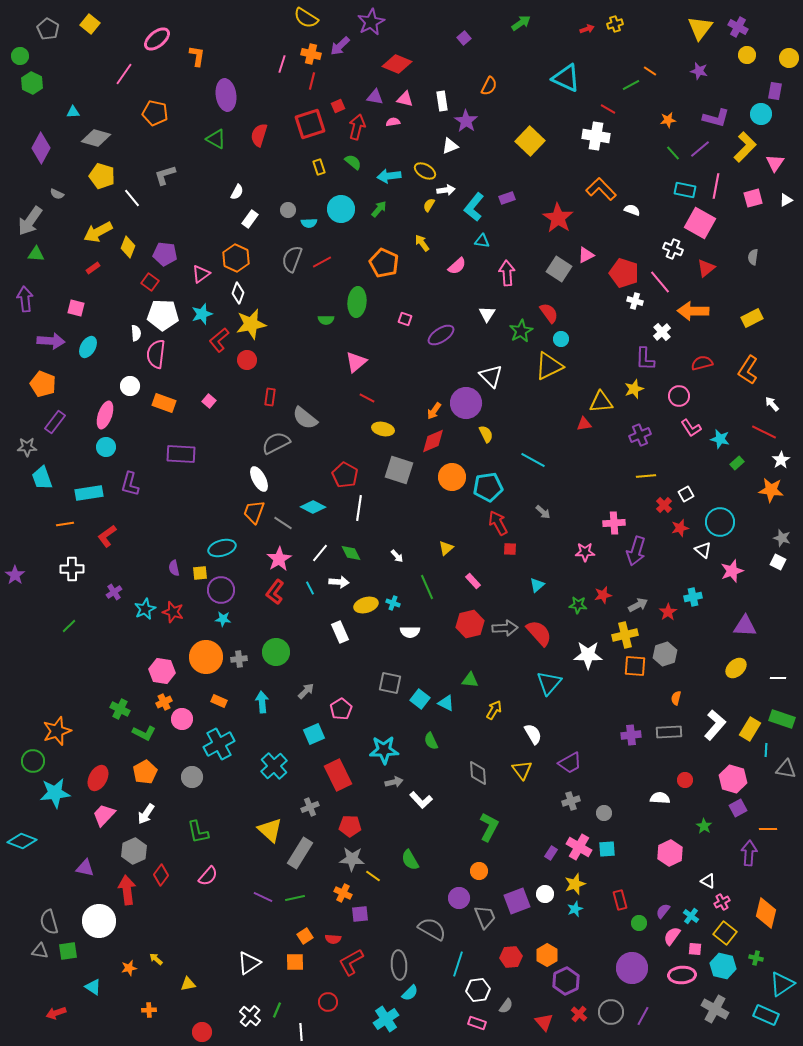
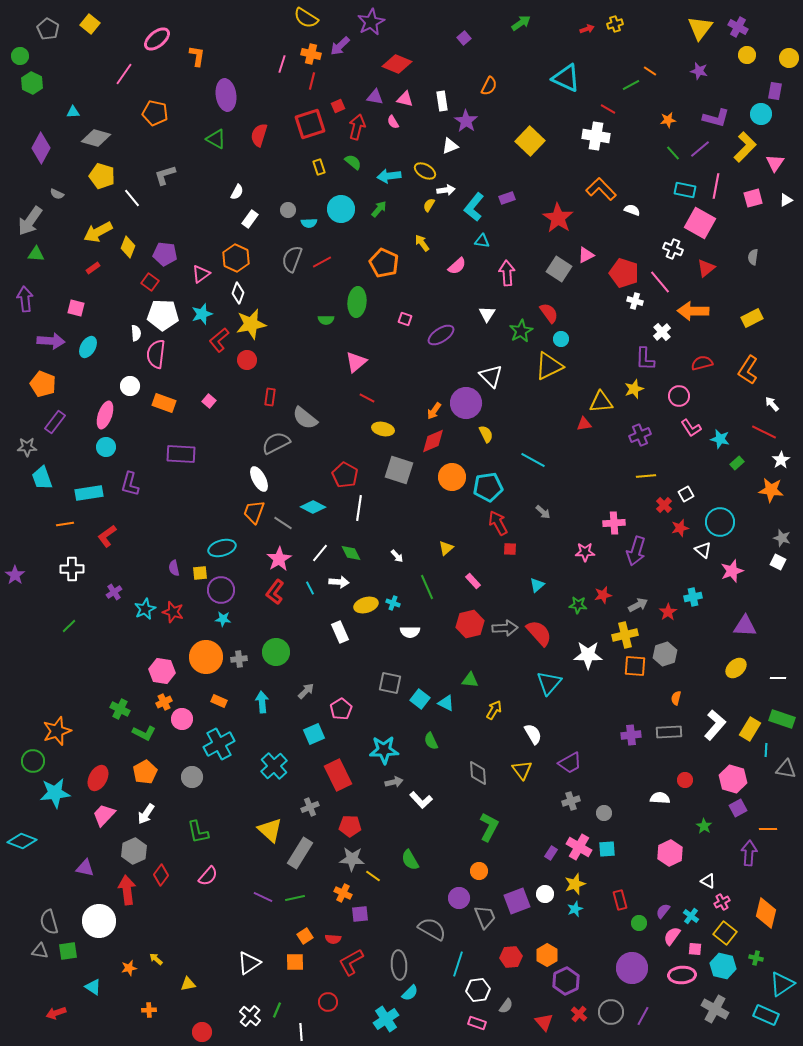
pink semicircle at (393, 122): rotated 112 degrees counterclockwise
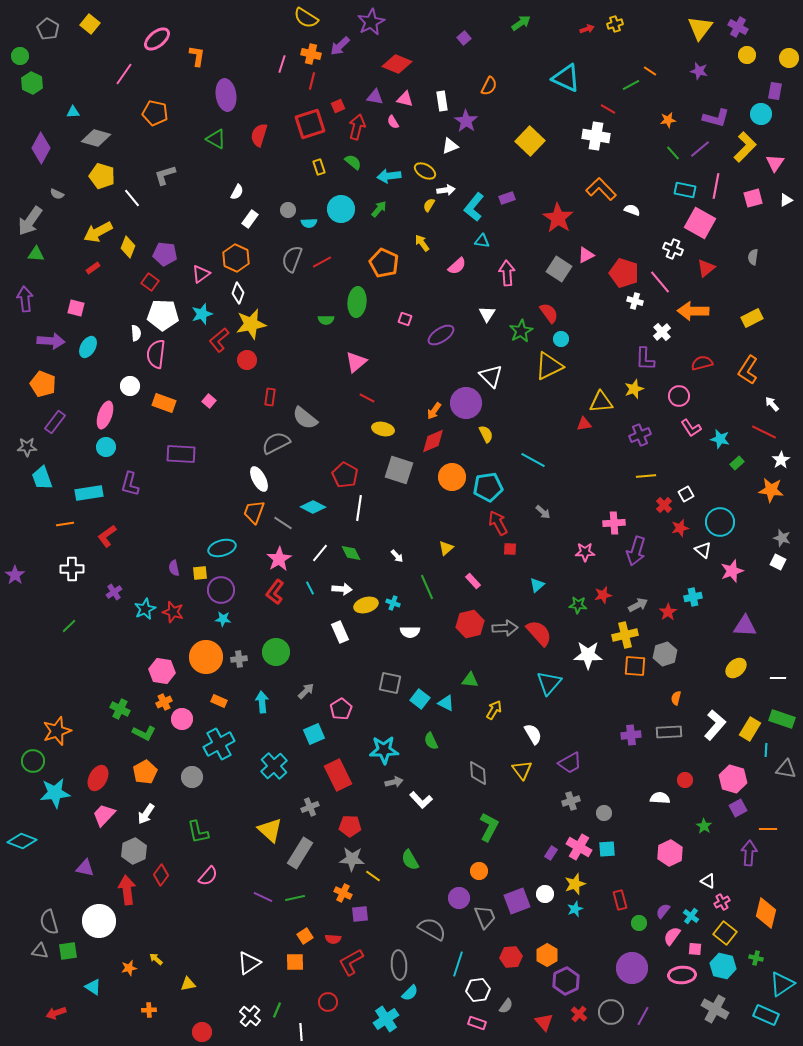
white arrow at (339, 582): moved 3 px right, 7 px down
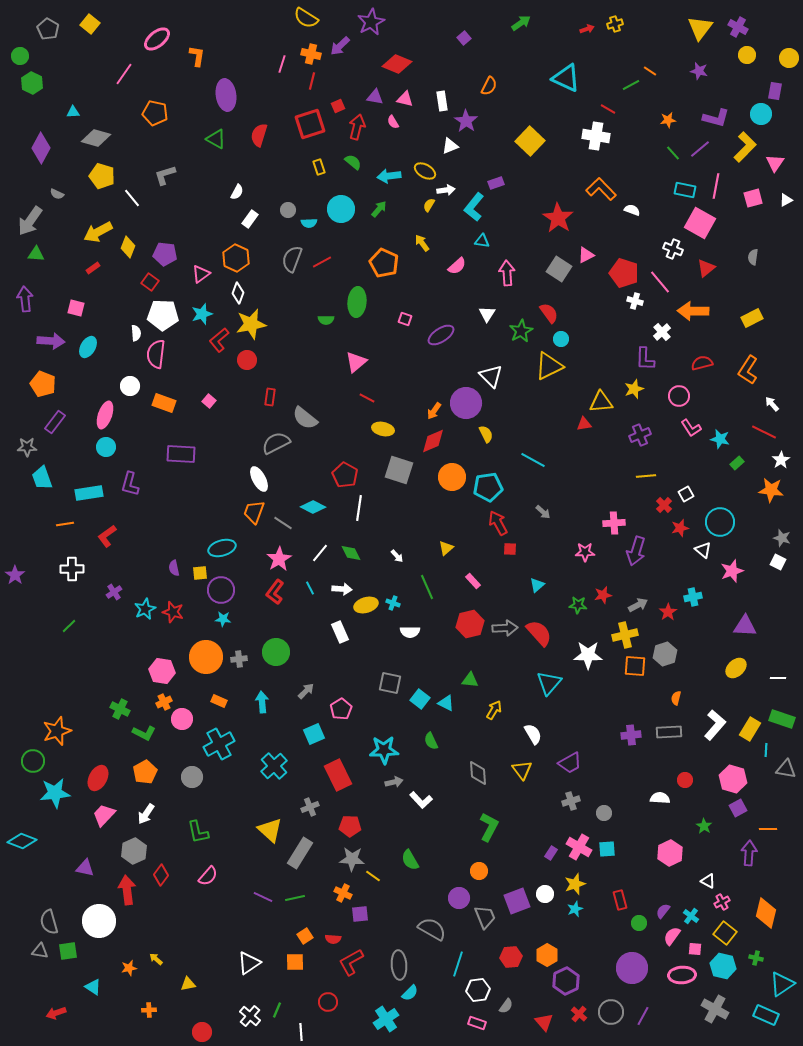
purple rectangle at (507, 198): moved 11 px left, 15 px up
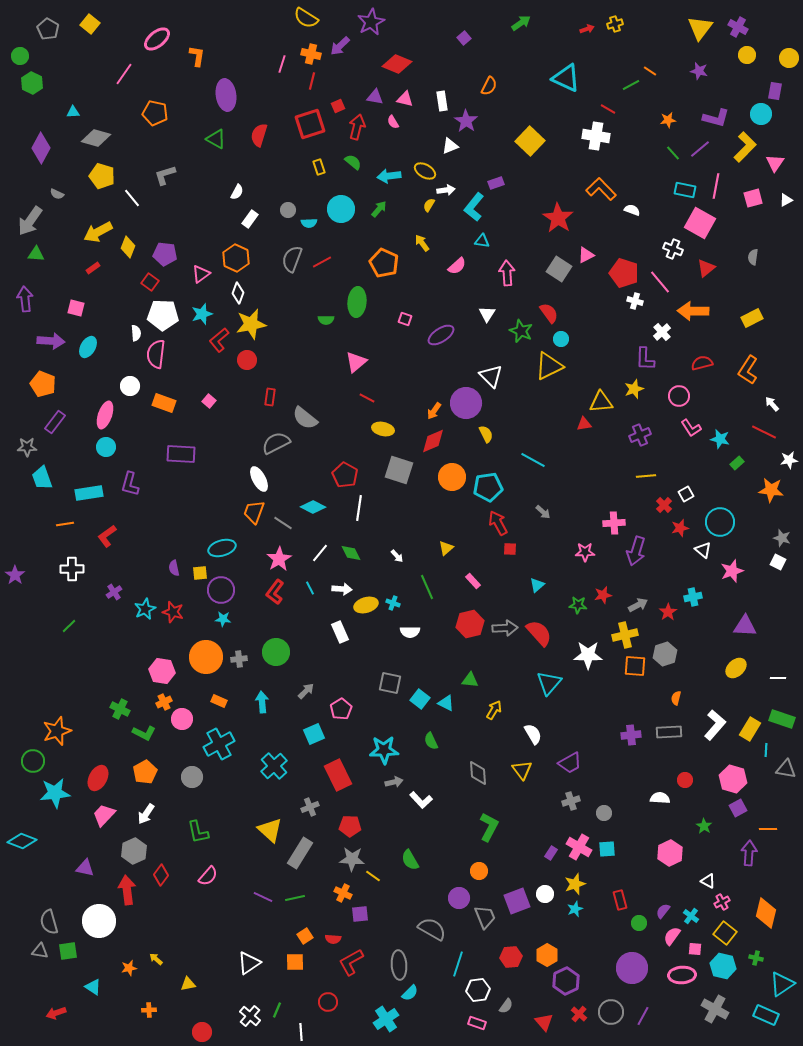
green star at (521, 331): rotated 20 degrees counterclockwise
white star at (781, 460): moved 8 px right; rotated 24 degrees clockwise
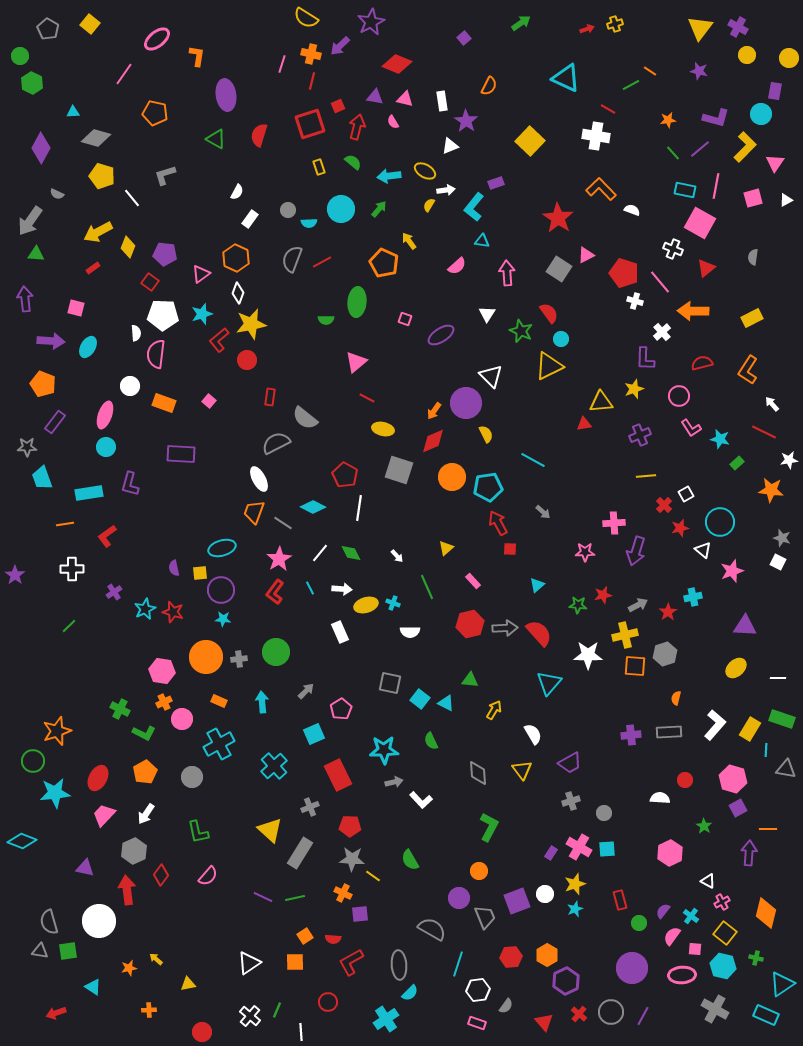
yellow arrow at (422, 243): moved 13 px left, 2 px up
